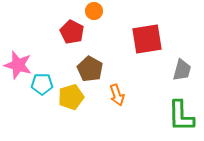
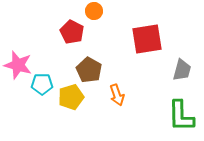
brown pentagon: moved 1 px left, 1 px down
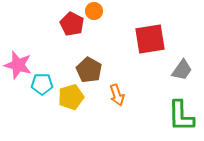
red pentagon: moved 8 px up
red square: moved 3 px right
gray trapezoid: rotated 20 degrees clockwise
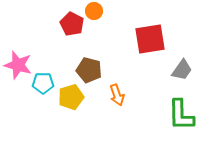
brown pentagon: rotated 15 degrees counterclockwise
cyan pentagon: moved 1 px right, 1 px up
green L-shape: moved 1 px up
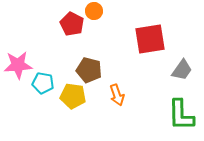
pink star: rotated 20 degrees counterclockwise
cyan pentagon: rotated 10 degrees clockwise
yellow pentagon: moved 2 px right, 1 px up; rotated 25 degrees clockwise
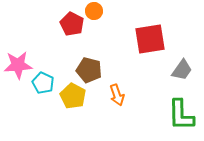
cyan pentagon: rotated 15 degrees clockwise
yellow pentagon: rotated 20 degrees clockwise
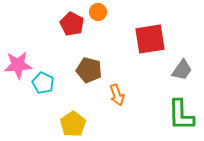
orange circle: moved 4 px right, 1 px down
yellow pentagon: moved 28 px down; rotated 10 degrees clockwise
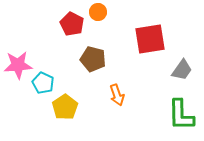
brown pentagon: moved 4 px right, 11 px up
yellow pentagon: moved 8 px left, 17 px up
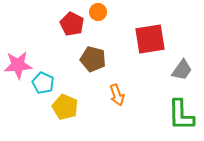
yellow pentagon: rotated 15 degrees counterclockwise
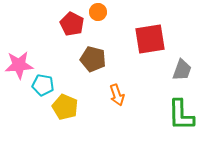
pink star: moved 1 px right
gray trapezoid: rotated 15 degrees counterclockwise
cyan pentagon: moved 2 px down; rotated 15 degrees counterclockwise
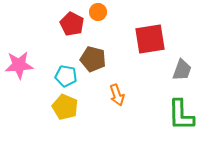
cyan pentagon: moved 23 px right, 9 px up
